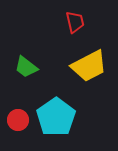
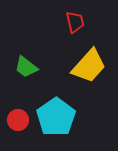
yellow trapezoid: rotated 21 degrees counterclockwise
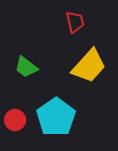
red circle: moved 3 px left
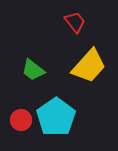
red trapezoid: rotated 25 degrees counterclockwise
green trapezoid: moved 7 px right, 3 px down
red circle: moved 6 px right
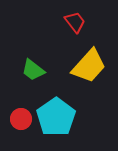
red circle: moved 1 px up
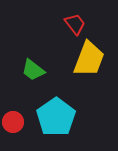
red trapezoid: moved 2 px down
yellow trapezoid: moved 7 px up; rotated 21 degrees counterclockwise
red circle: moved 8 px left, 3 px down
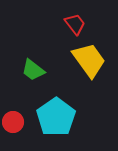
yellow trapezoid: moved 1 px down; rotated 57 degrees counterclockwise
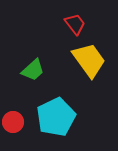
green trapezoid: rotated 80 degrees counterclockwise
cyan pentagon: rotated 9 degrees clockwise
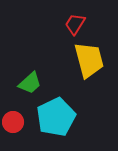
red trapezoid: rotated 110 degrees counterclockwise
yellow trapezoid: rotated 21 degrees clockwise
green trapezoid: moved 3 px left, 13 px down
